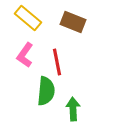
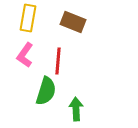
yellow rectangle: rotated 60 degrees clockwise
red line: moved 1 px right, 1 px up; rotated 16 degrees clockwise
green semicircle: rotated 12 degrees clockwise
green arrow: moved 3 px right
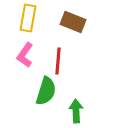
green arrow: moved 2 px down
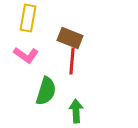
brown rectangle: moved 3 px left, 16 px down
pink L-shape: moved 1 px right; rotated 90 degrees counterclockwise
red line: moved 14 px right
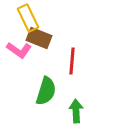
yellow rectangle: rotated 36 degrees counterclockwise
brown rectangle: moved 31 px left
pink L-shape: moved 7 px left, 5 px up
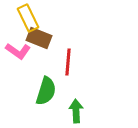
pink L-shape: moved 1 px left, 1 px down
red line: moved 4 px left, 1 px down
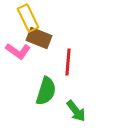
green arrow: rotated 145 degrees clockwise
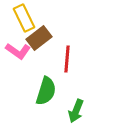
yellow rectangle: moved 4 px left
brown rectangle: rotated 60 degrees counterclockwise
red line: moved 1 px left, 3 px up
green arrow: rotated 60 degrees clockwise
